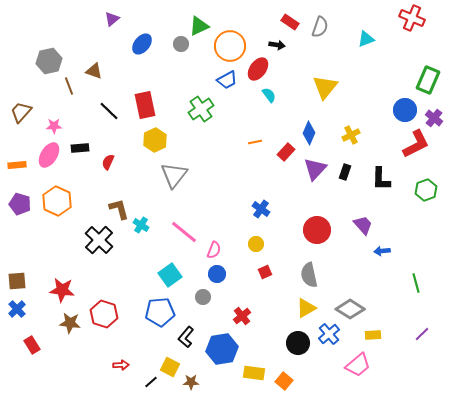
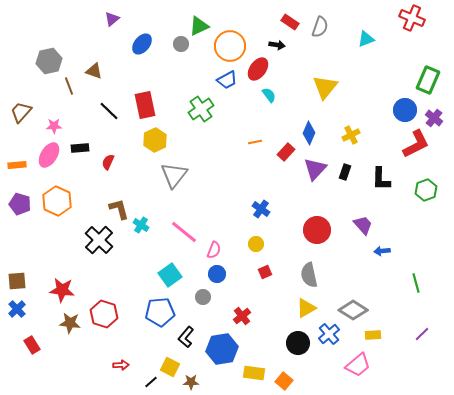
gray diamond at (350, 309): moved 3 px right, 1 px down
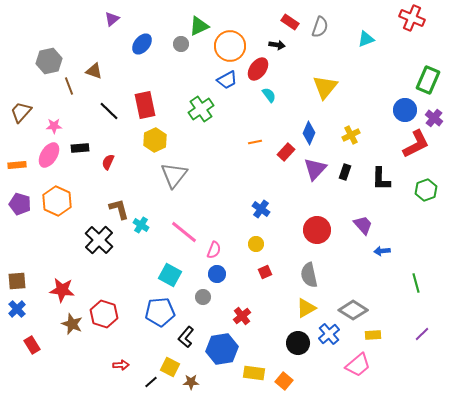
cyan square at (170, 275): rotated 25 degrees counterclockwise
brown star at (70, 323): moved 2 px right, 1 px down; rotated 15 degrees clockwise
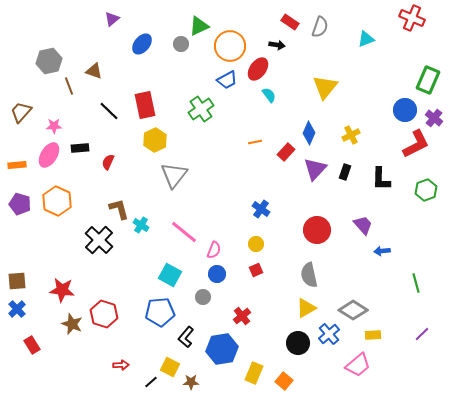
red square at (265, 272): moved 9 px left, 2 px up
yellow rectangle at (254, 373): rotated 75 degrees counterclockwise
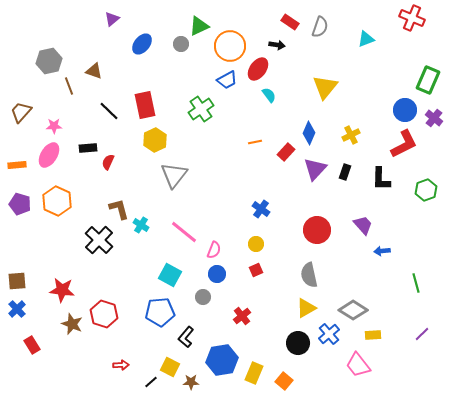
red L-shape at (416, 144): moved 12 px left
black rectangle at (80, 148): moved 8 px right
blue hexagon at (222, 349): moved 11 px down
pink trapezoid at (358, 365): rotated 92 degrees clockwise
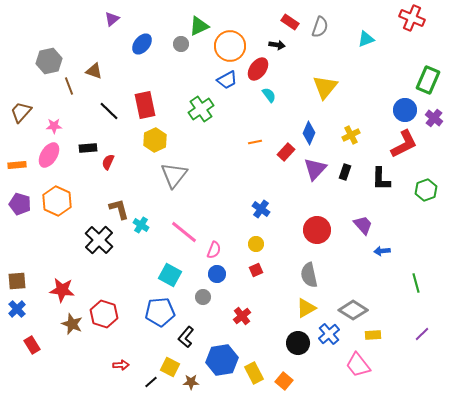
yellow rectangle at (254, 373): rotated 50 degrees counterclockwise
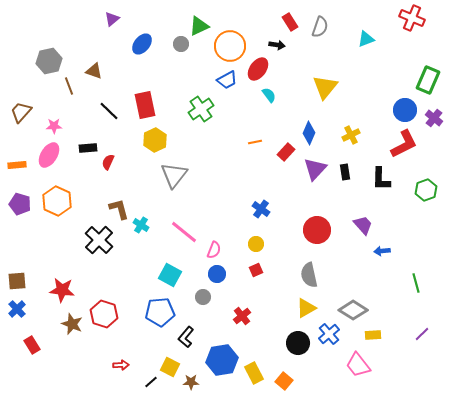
red rectangle at (290, 22): rotated 24 degrees clockwise
black rectangle at (345, 172): rotated 28 degrees counterclockwise
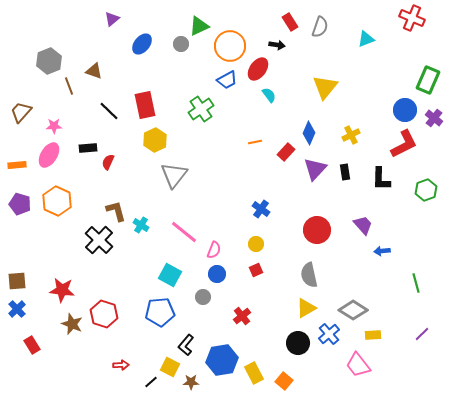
gray hexagon at (49, 61): rotated 10 degrees counterclockwise
brown L-shape at (119, 209): moved 3 px left, 2 px down
black L-shape at (186, 337): moved 8 px down
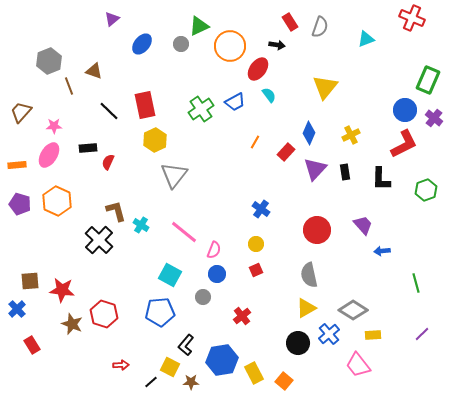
blue trapezoid at (227, 80): moved 8 px right, 22 px down
orange line at (255, 142): rotated 48 degrees counterclockwise
brown square at (17, 281): moved 13 px right
